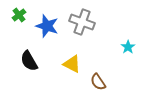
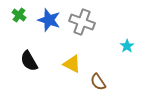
green cross: rotated 16 degrees counterclockwise
blue star: moved 2 px right, 6 px up
cyan star: moved 1 px left, 1 px up
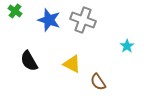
green cross: moved 4 px left, 4 px up
gray cross: moved 1 px right, 2 px up
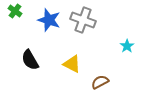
black semicircle: moved 1 px right, 1 px up
brown semicircle: moved 2 px right; rotated 96 degrees clockwise
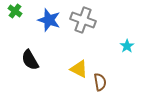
yellow triangle: moved 7 px right, 5 px down
brown semicircle: rotated 108 degrees clockwise
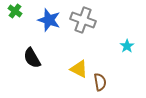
black semicircle: moved 2 px right, 2 px up
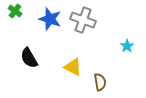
blue star: moved 1 px right, 1 px up
black semicircle: moved 3 px left
yellow triangle: moved 6 px left, 2 px up
